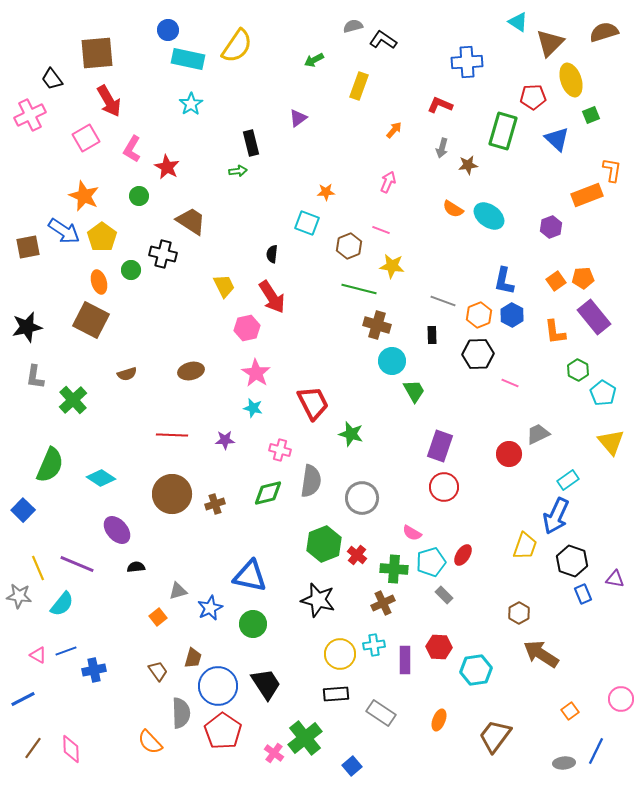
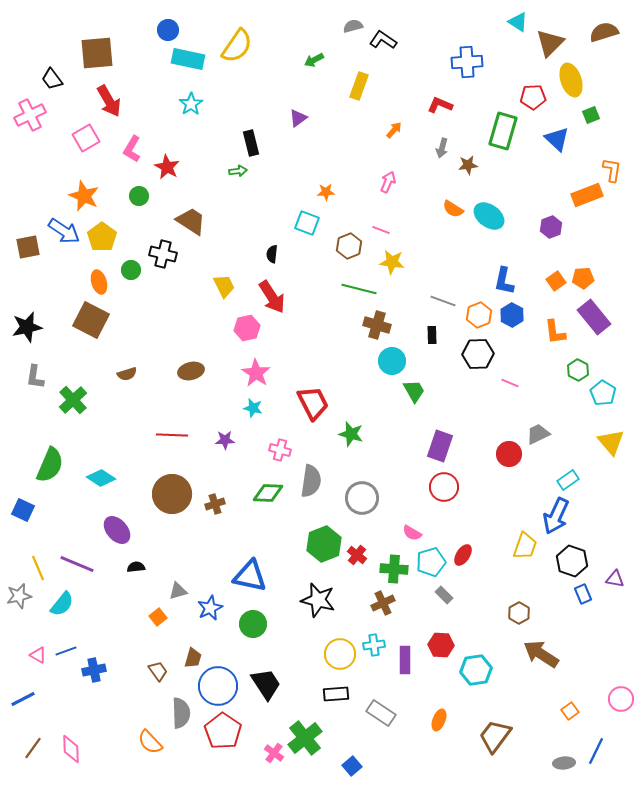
yellow star at (392, 266): moved 4 px up
green diamond at (268, 493): rotated 16 degrees clockwise
blue square at (23, 510): rotated 20 degrees counterclockwise
gray star at (19, 596): rotated 20 degrees counterclockwise
red hexagon at (439, 647): moved 2 px right, 2 px up
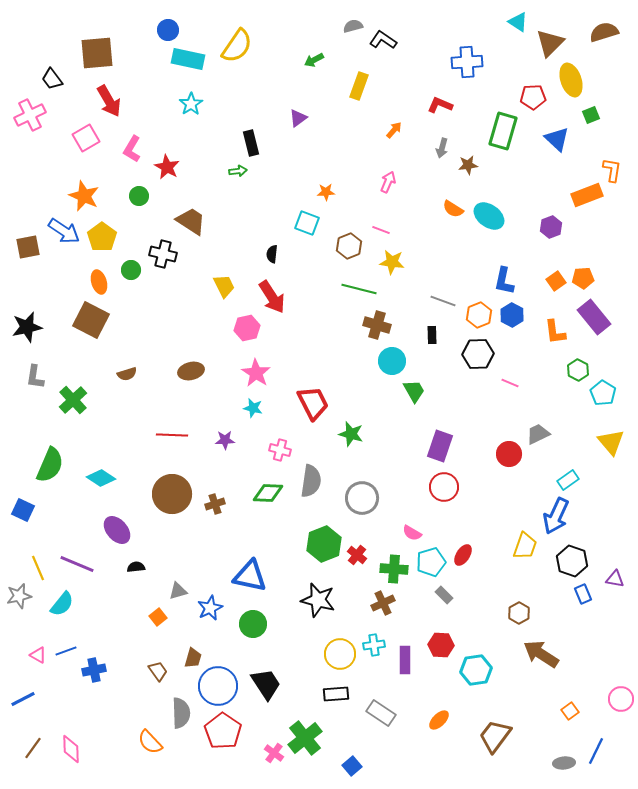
orange ellipse at (439, 720): rotated 25 degrees clockwise
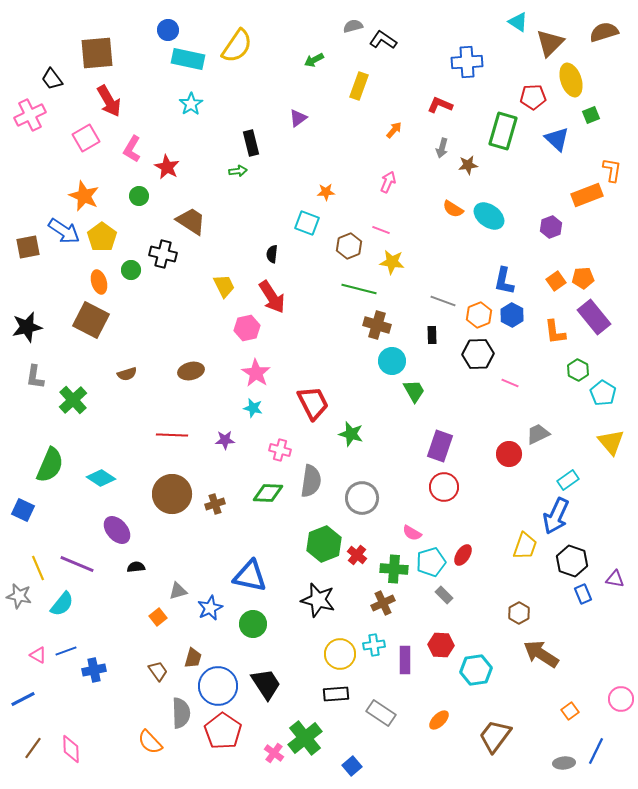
gray star at (19, 596): rotated 25 degrees clockwise
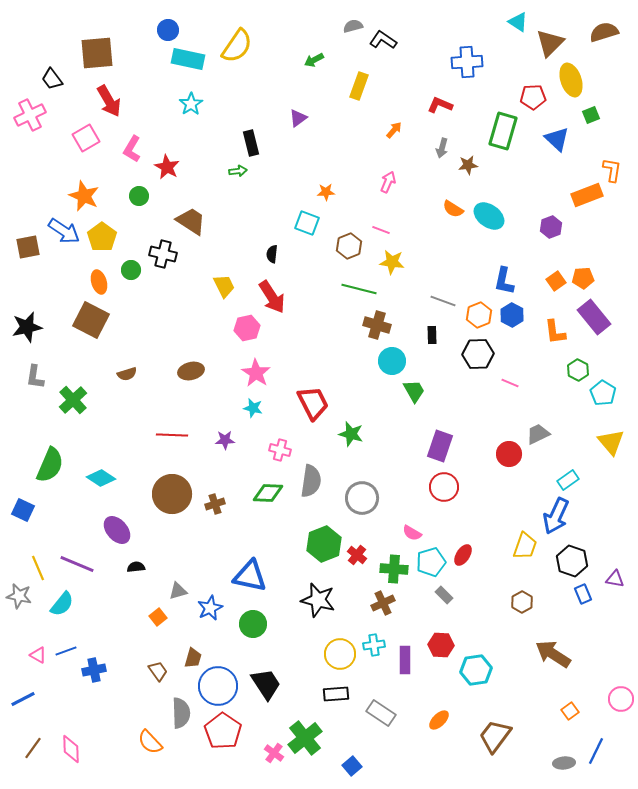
brown hexagon at (519, 613): moved 3 px right, 11 px up
brown arrow at (541, 654): moved 12 px right
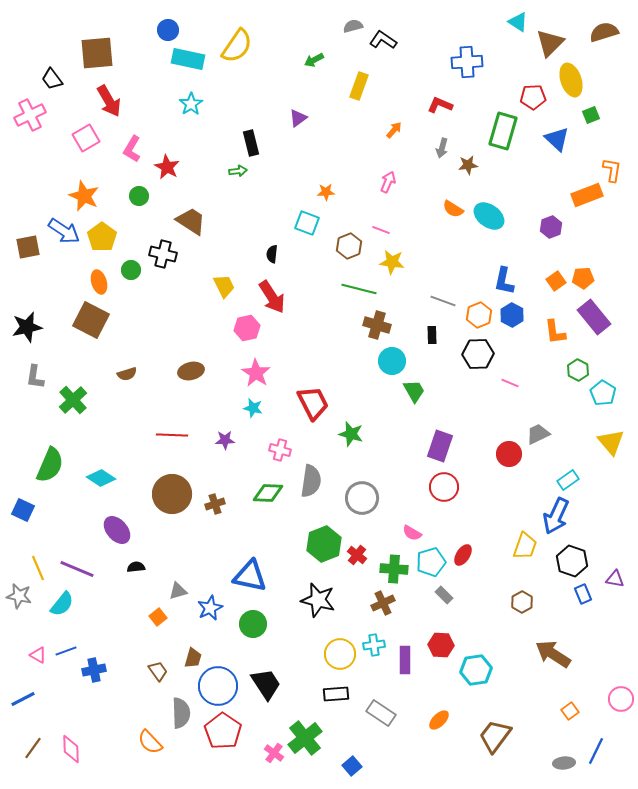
purple line at (77, 564): moved 5 px down
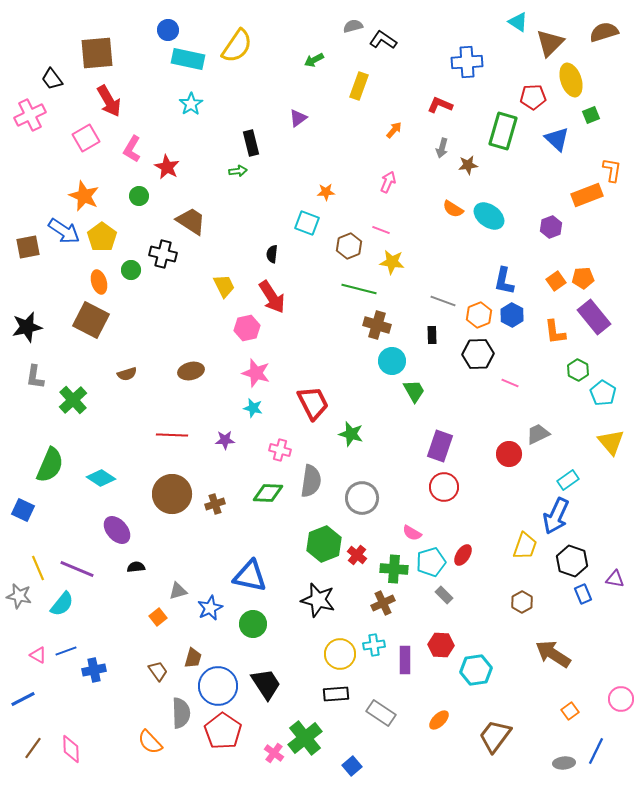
pink star at (256, 373): rotated 16 degrees counterclockwise
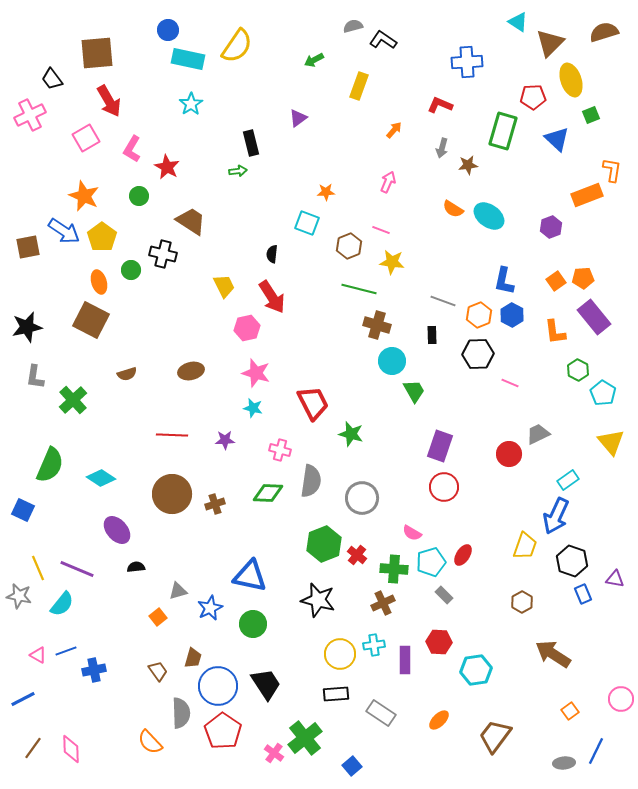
red hexagon at (441, 645): moved 2 px left, 3 px up
